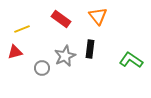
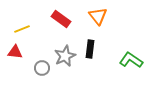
red triangle: rotated 21 degrees clockwise
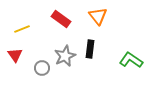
red triangle: moved 3 px down; rotated 49 degrees clockwise
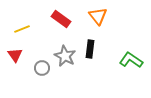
gray star: rotated 20 degrees counterclockwise
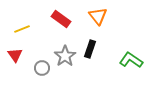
black rectangle: rotated 12 degrees clockwise
gray star: rotated 10 degrees clockwise
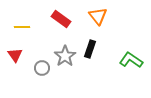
yellow line: moved 2 px up; rotated 21 degrees clockwise
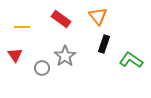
black rectangle: moved 14 px right, 5 px up
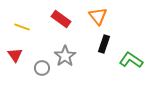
yellow line: rotated 21 degrees clockwise
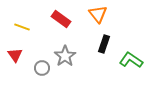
orange triangle: moved 2 px up
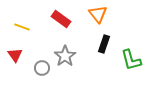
green L-shape: rotated 140 degrees counterclockwise
